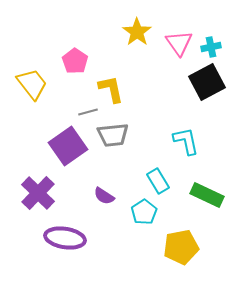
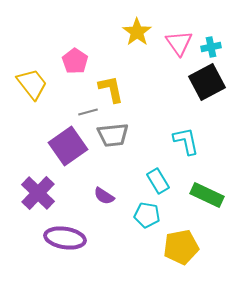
cyan pentagon: moved 3 px right, 3 px down; rotated 30 degrees counterclockwise
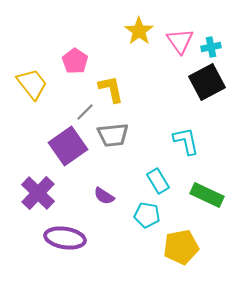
yellow star: moved 2 px right, 1 px up
pink triangle: moved 1 px right, 2 px up
gray line: moved 3 px left; rotated 30 degrees counterclockwise
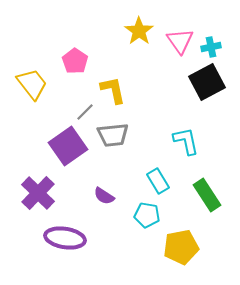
yellow L-shape: moved 2 px right, 1 px down
green rectangle: rotated 32 degrees clockwise
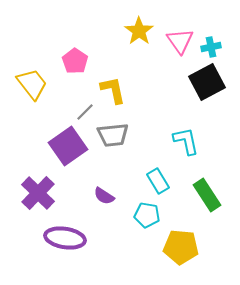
yellow pentagon: rotated 16 degrees clockwise
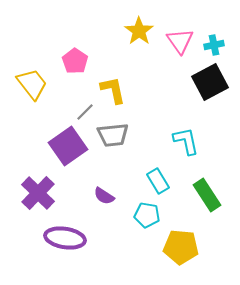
cyan cross: moved 3 px right, 2 px up
black square: moved 3 px right
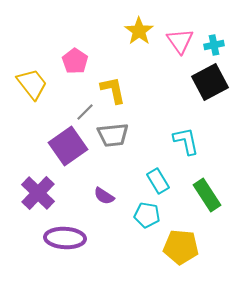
purple ellipse: rotated 6 degrees counterclockwise
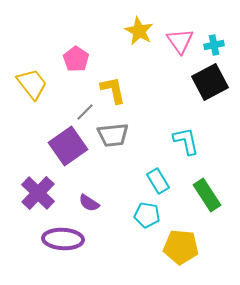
yellow star: rotated 8 degrees counterclockwise
pink pentagon: moved 1 px right, 2 px up
purple semicircle: moved 15 px left, 7 px down
purple ellipse: moved 2 px left, 1 px down
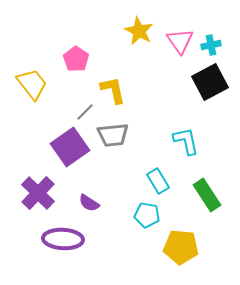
cyan cross: moved 3 px left
purple square: moved 2 px right, 1 px down
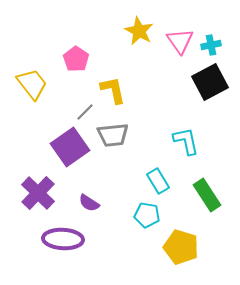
yellow pentagon: rotated 12 degrees clockwise
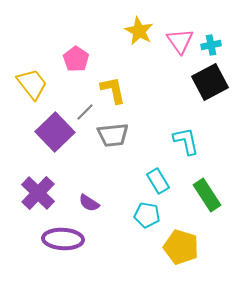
purple square: moved 15 px left, 15 px up; rotated 9 degrees counterclockwise
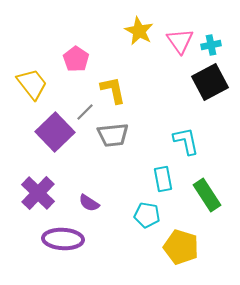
cyan rectangle: moved 5 px right, 2 px up; rotated 20 degrees clockwise
